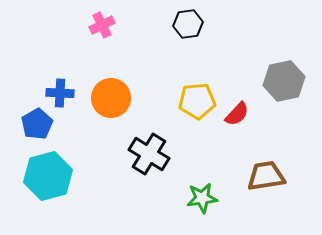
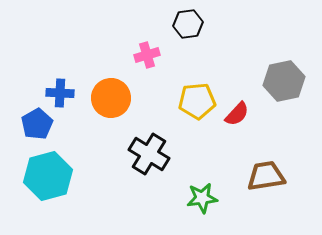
pink cross: moved 45 px right, 30 px down; rotated 10 degrees clockwise
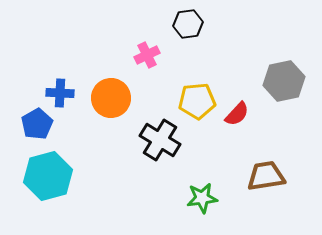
pink cross: rotated 10 degrees counterclockwise
black cross: moved 11 px right, 14 px up
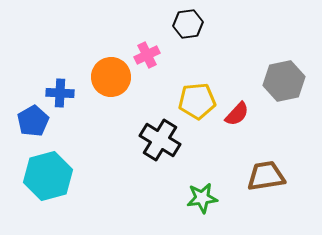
orange circle: moved 21 px up
blue pentagon: moved 4 px left, 3 px up
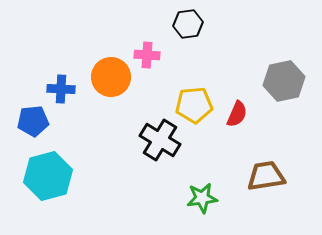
pink cross: rotated 30 degrees clockwise
blue cross: moved 1 px right, 4 px up
yellow pentagon: moved 3 px left, 4 px down
red semicircle: rotated 20 degrees counterclockwise
blue pentagon: rotated 24 degrees clockwise
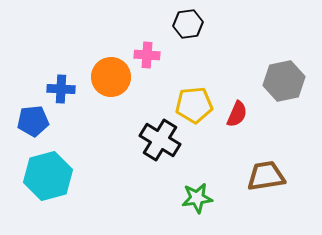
green star: moved 5 px left
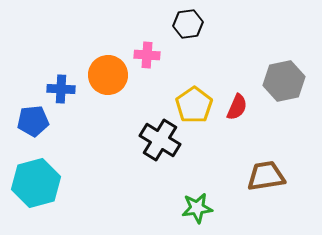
orange circle: moved 3 px left, 2 px up
yellow pentagon: rotated 30 degrees counterclockwise
red semicircle: moved 7 px up
cyan hexagon: moved 12 px left, 7 px down
green star: moved 10 px down
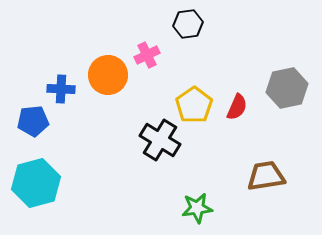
pink cross: rotated 30 degrees counterclockwise
gray hexagon: moved 3 px right, 7 px down
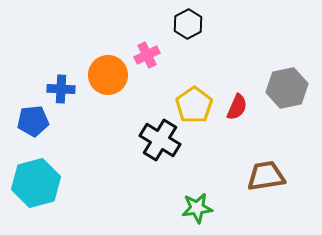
black hexagon: rotated 20 degrees counterclockwise
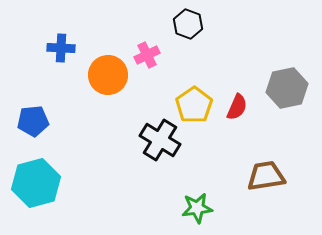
black hexagon: rotated 12 degrees counterclockwise
blue cross: moved 41 px up
